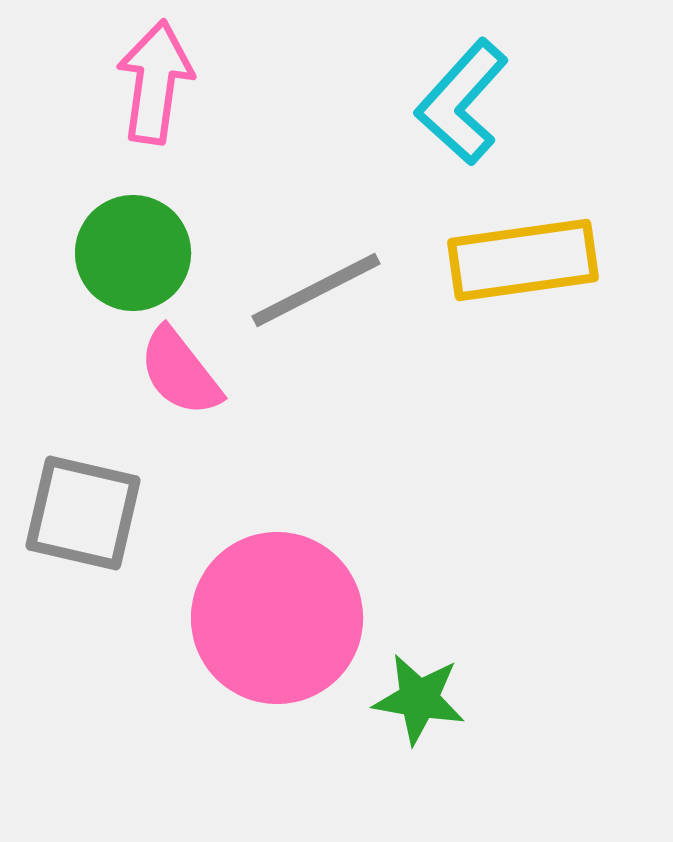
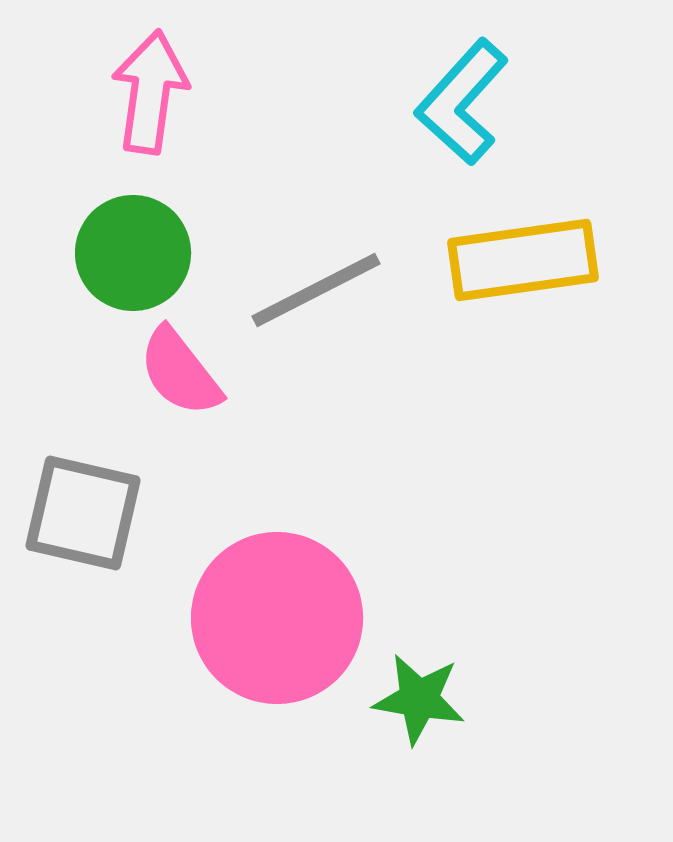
pink arrow: moved 5 px left, 10 px down
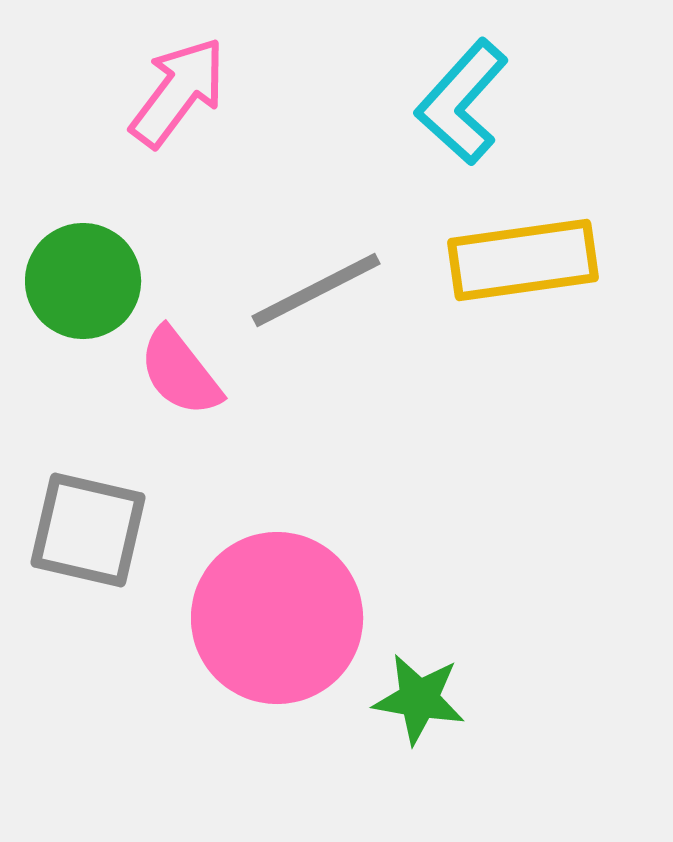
pink arrow: moved 28 px right; rotated 29 degrees clockwise
green circle: moved 50 px left, 28 px down
gray square: moved 5 px right, 17 px down
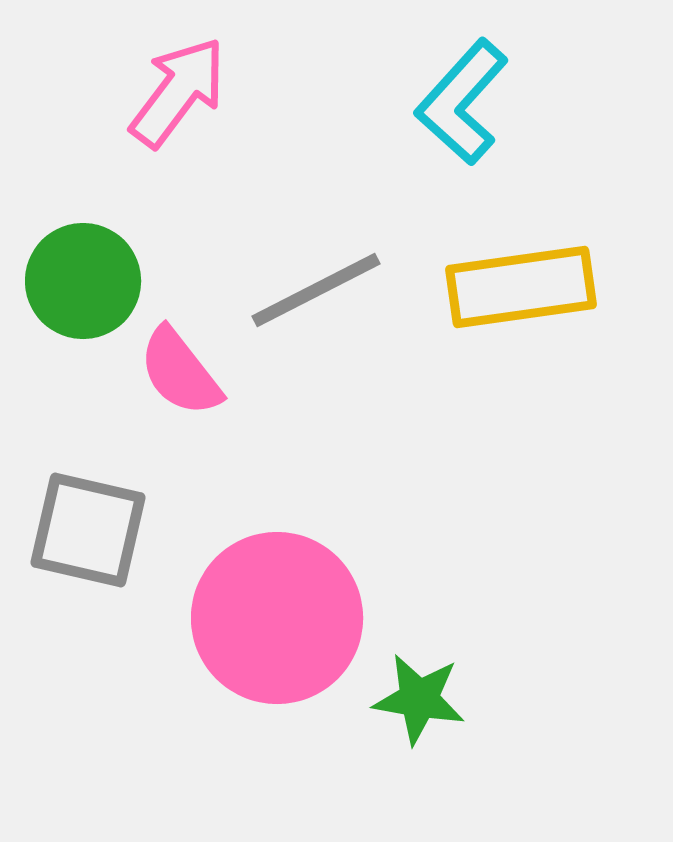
yellow rectangle: moved 2 px left, 27 px down
